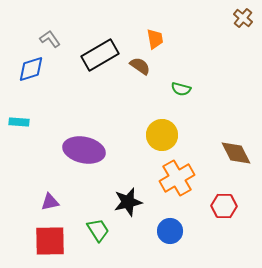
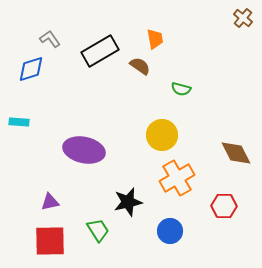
black rectangle: moved 4 px up
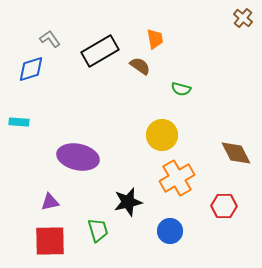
purple ellipse: moved 6 px left, 7 px down
green trapezoid: rotated 15 degrees clockwise
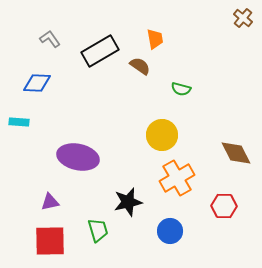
blue diamond: moved 6 px right, 14 px down; rotated 20 degrees clockwise
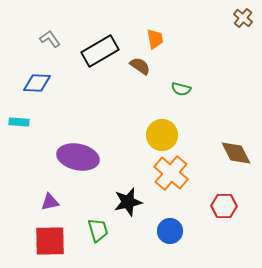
orange cross: moved 6 px left, 5 px up; rotated 20 degrees counterclockwise
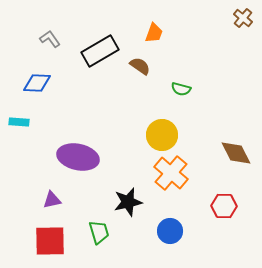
orange trapezoid: moved 1 px left, 6 px up; rotated 30 degrees clockwise
purple triangle: moved 2 px right, 2 px up
green trapezoid: moved 1 px right, 2 px down
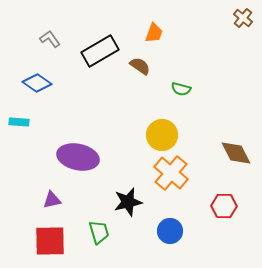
blue diamond: rotated 32 degrees clockwise
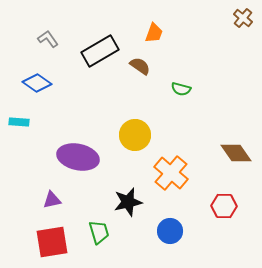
gray L-shape: moved 2 px left
yellow circle: moved 27 px left
brown diamond: rotated 8 degrees counterclockwise
red square: moved 2 px right, 1 px down; rotated 8 degrees counterclockwise
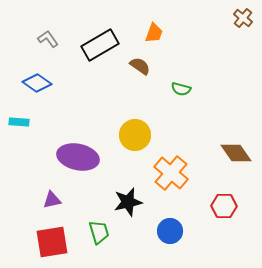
black rectangle: moved 6 px up
